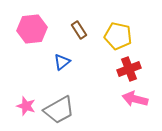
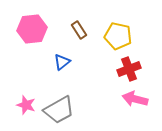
pink star: moved 1 px up
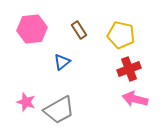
yellow pentagon: moved 3 px right, 1 px up
pink star: moved 3 px up
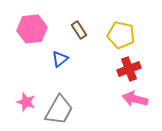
blue triangle: moved 2 px left, 3 px up
gray trapezoid: rotated 32 degrees counterclockwise
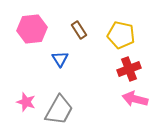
blue triangle: rotated 24 degrees counterclockwise
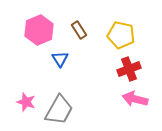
pink hexagon: moved 7 px right, 1 px down; rotated 16 degrees counterclockwise
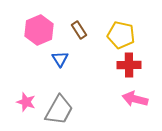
red cross: moved 4 px up; rotated 20 degrees clockwise
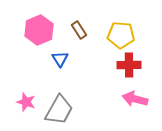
yellow pentagon: rotated 8 degrees counterclockwise
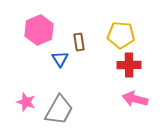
brown rectangle: moved 12 px down; rotated 24 degrees clockwise
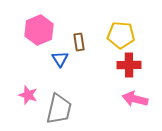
pink star: moved 2 px right, 7 px up
gray trapezoid: moved 1 px up; rotated 16 degrees counterclockwise
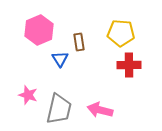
yellow pentagon: moved 2 px up
pink arrow: moved 35 px left, 11 px down
